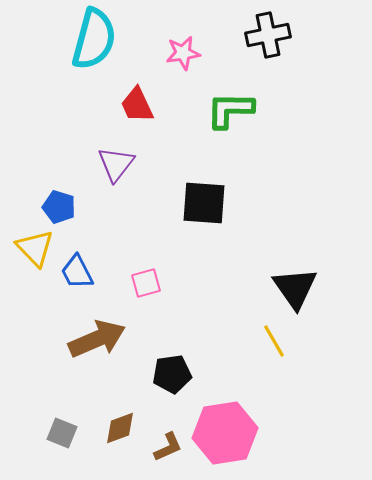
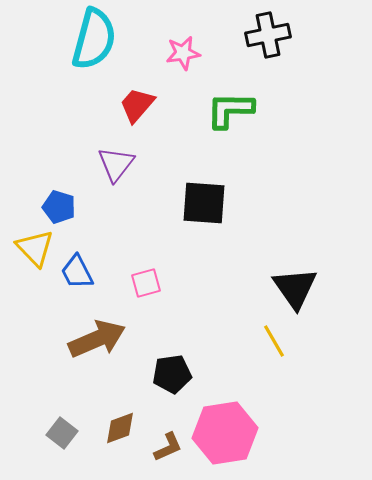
red trapezoid: rotated 66 degrees clockwise
gray square: rotated 16 degrees clockwise
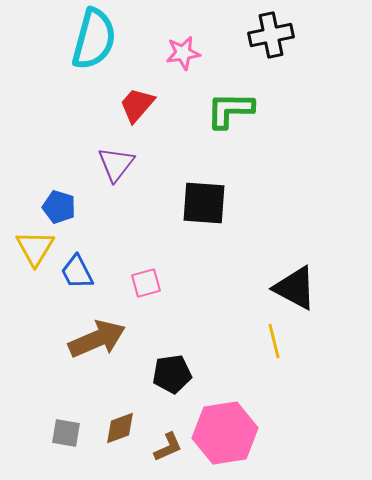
black cross: moved 3 px right
yellow triangle: rotated 15 degrees clockwise
black triangle: rotated 27 degrees counterclockwise
yellow line: rotated 16 degrees clockwise
gray square: moved 4 px right; rotated 28 degrees counterclockwise
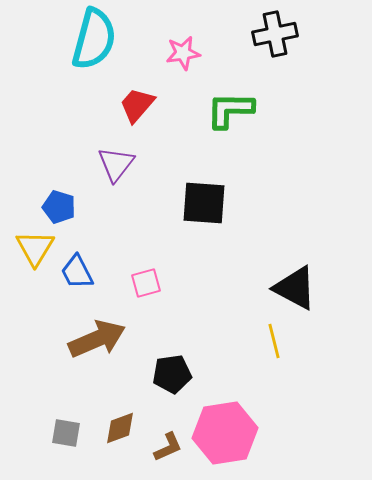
black cross: moved 4 px right, 1 px up
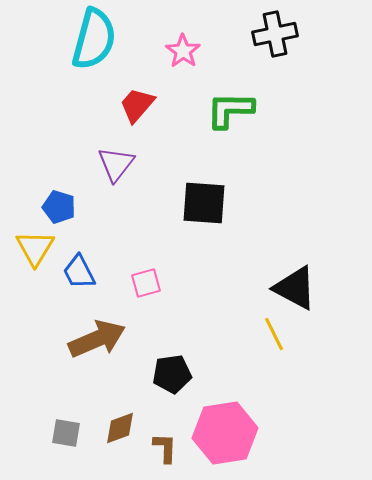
pink star: moved 2 px up; rotated 28 degrees counterclockwise
blue trapezoid: moved 2 px right
yellow line: moved 7 px up; rotated 12 degrees counterclockwise
brown L-shape: moved 3 px left, 1 px down; rotated 64 degrees counterclockwise
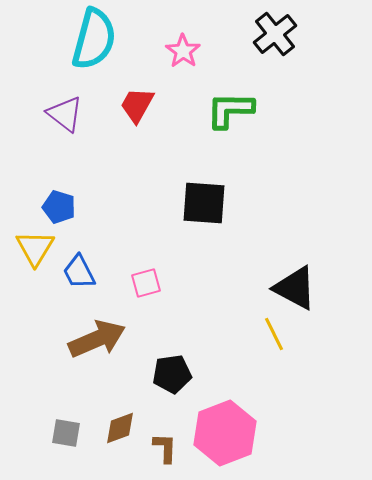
black cross: rotated 27 degrees counterclockwise
red trapezoid: rotated 12 degrees counterclockwise
purple triangle: moved 51 px left, 50 px up; rotated 30 degrees counterclockwise
pink hexagon: rotated 12 degrees counterclockwise
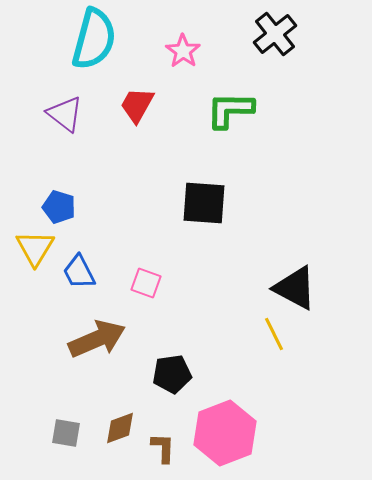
pink square: rotated 36 degrees clockwise
brown L-shape: moved 2 px left
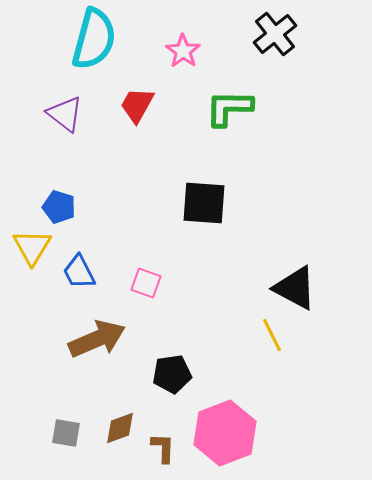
green L-shape: moved 1 px left, 2 px up
yellow triangle: moved 3 px left, 1 px up
yellow line: moved 2 px left, 1 px down
